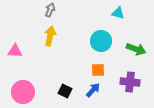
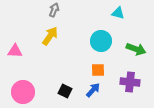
gray arrow: moved 4 px right
yellow arrow: rotated 24 degrees clockwise
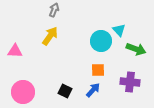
cyan triangle: moved 1 px right, 17 px down; rotated 32 degrees clockwise
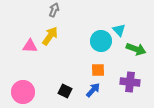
pink triangle: moved 15 px right, 5 px up
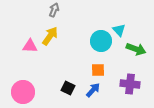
purple cross: moved 2 px down
black square: moved 3 px right, 3 px up
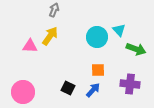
cyan circle: moved 4 px left, 4 px up
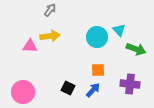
gray arrow: moved 4 px left; rotated 16 degrees clockwise
yellow arrow: rotated 48 degrees clockwise
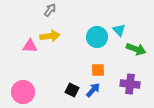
black square: moved 4 px right, 2 px down
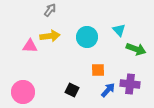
cyan circle: moved 10 px left
blue arrow: moved 15 px right
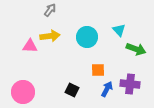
blue arrow: moved 1 px left, 1 px up; rotated 14 degrees counterclockwise
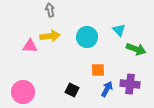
gray arrow: rotated 48 degrees counterclockwise
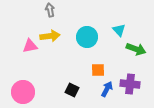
pink triangle: rotated 14 degrees counterclockwise
